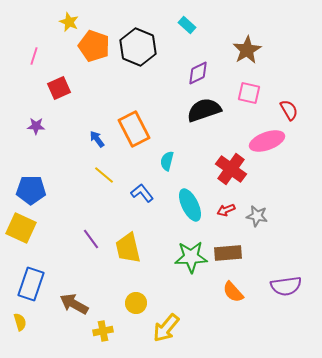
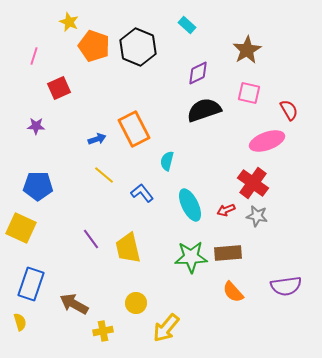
blue arrow: rotated 108 degrees clockwise
red cross: moved 22 px right, 14 px down
blue pentagon: moved 7 px right, 4 px up
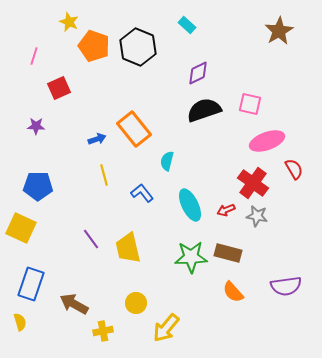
brown star: moved 32 px right, 19 px up
pink square: moved 1 px right, 11 px down
red semicircle: moved 5 px right, 59 px down
orange rectangle: rotated 12 degrees counterclockwise
yellow line: rotated 35 degrees clockwise
brown rectangle: rotated 20 degrees clockwise
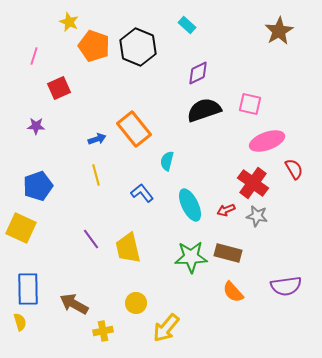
yellow line: moved 8 px left
blue pentagon: rotated 20 degrees counterclockwise
blue rectangle: moved 3 px left, 5 px down; rotated 20 degrees counterclockwise
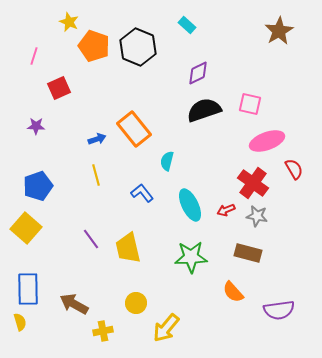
yellow square: moved 5 px right; rotated 16 degrees clockwise
brown rectangle: moved 20 px right
purple semicircle: moved 7 px left, 24 px down
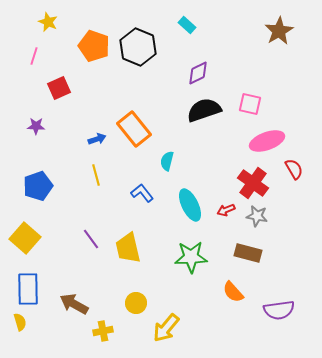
yellow star: moved 21 px left
yellow square: moved 1 px left, 10 px down
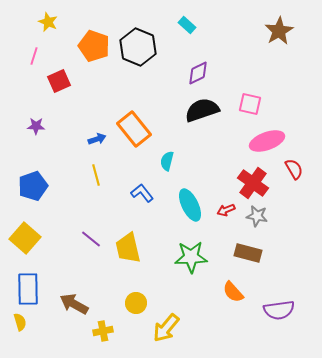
red square: moved 7 px up
black semicircle: moved 2 px left
blue pentagon: moved 5 px left
purple line: rotated 15 degrees counterclockwise
